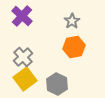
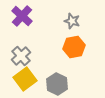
gray star: rotated 21 degrees counterclockwise
gray cross: moved 2 px left, 1 px up
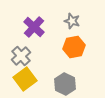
purple cross: moved 12 px right, 11 px down
gray hexagon: moved 8 px right
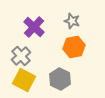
yellow square: moved 1 px left, 1 px down; rotated 25 degrees counterclockwise
gray hexagon: moved 5 px left, 5 px up
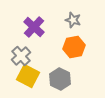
gray star: moved 1 px right, 1 px up
yellow square: moved 4 px right, 4 px up
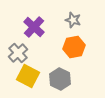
gray cross: moved 3 px left, 3 px up
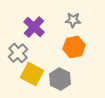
gray star: rotated 14 degrees counterclockwise
yellow square: moved 4 px right, 2 px up
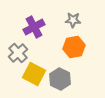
purple cross: rotated 20 degrees clockwise
yellow square: moved 2 px right
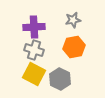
gray star: rotated 14 degrees counterclockwise
purple cross: rotated 25 degrees clockwise
gray cross: moved 16 px right, 3 px up; rotated 30 degrees counterclockwise
